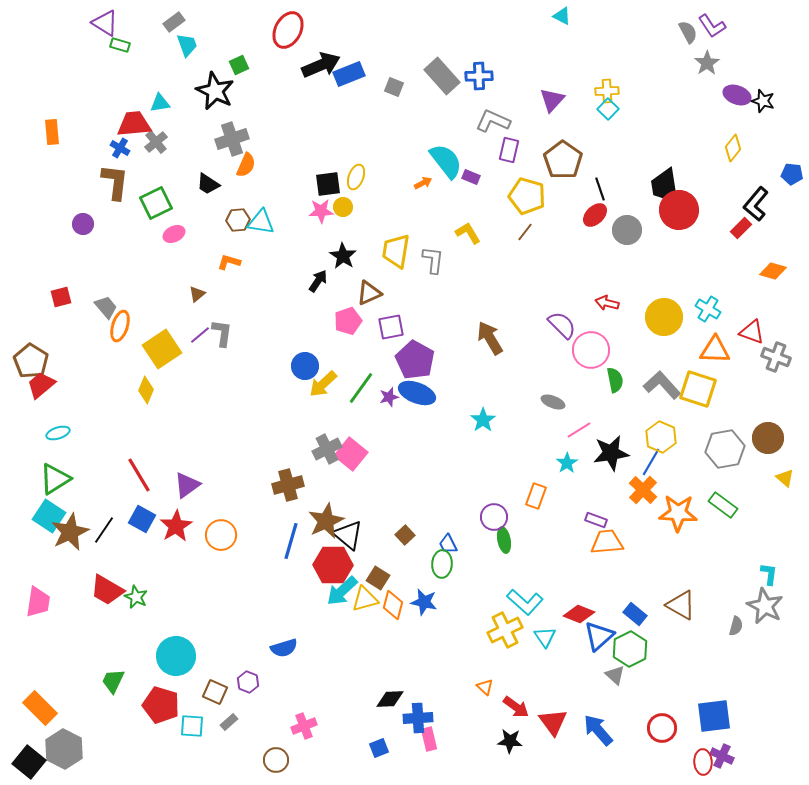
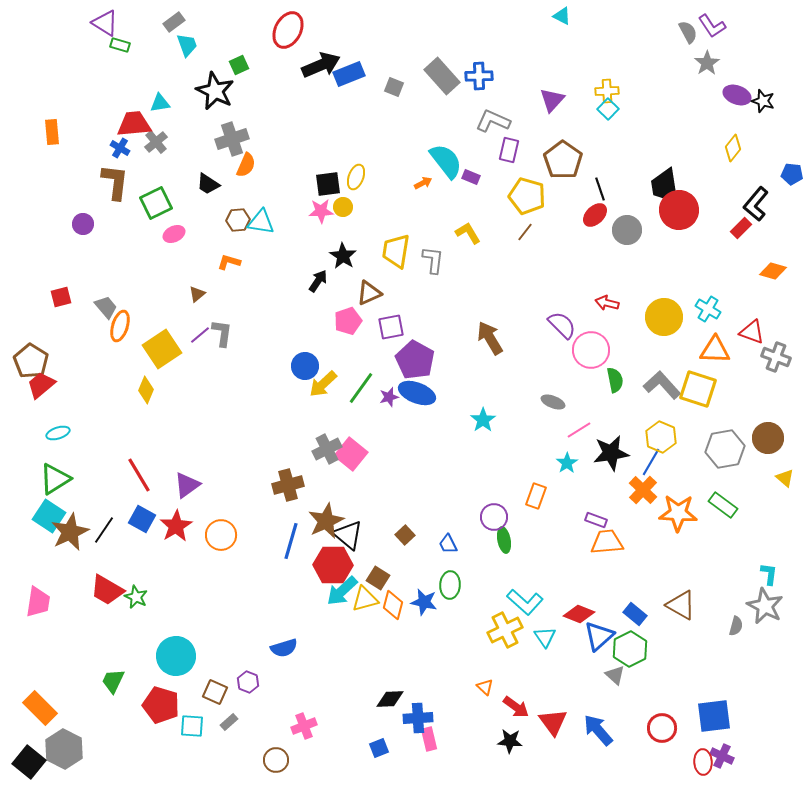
green ellipse at (442, 564): moved 8 px right, 21 px down
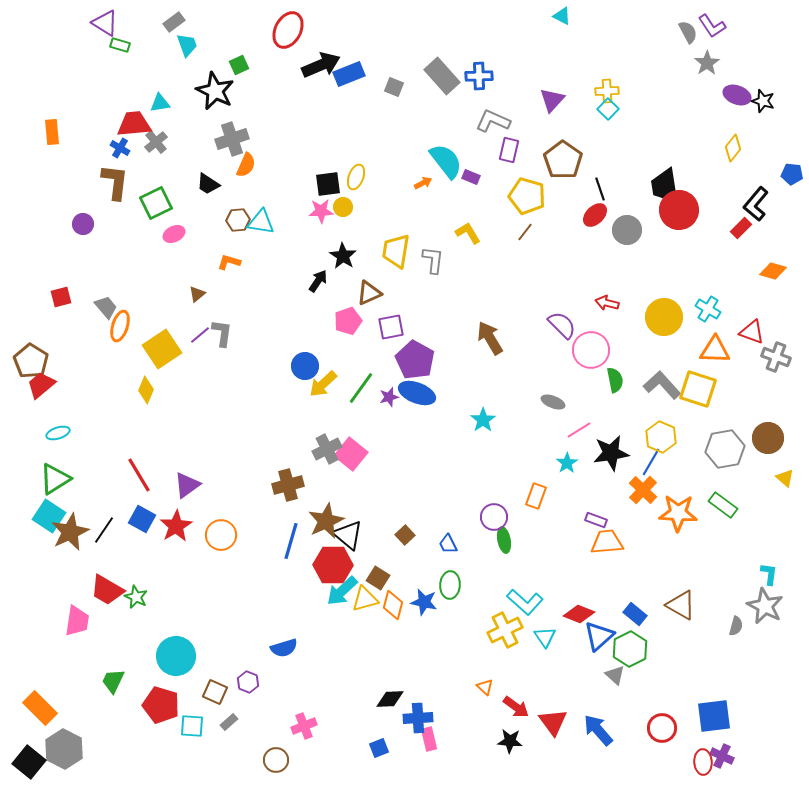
pink trapezoid at (38, 602): moved 39 px right, 19 px down
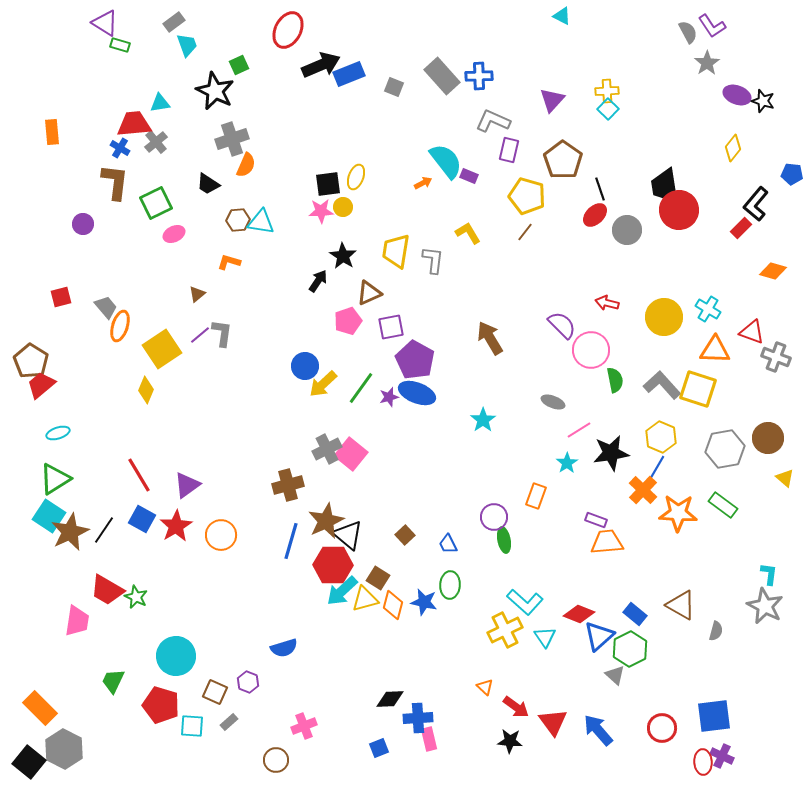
purple rectangle at (471, 177): moved 2 px left, 1 px up
blue line at (651, 462): moved 5 px right, 7 px down
gray semicircle at (736, 626): moved 20 px left, 5 px down
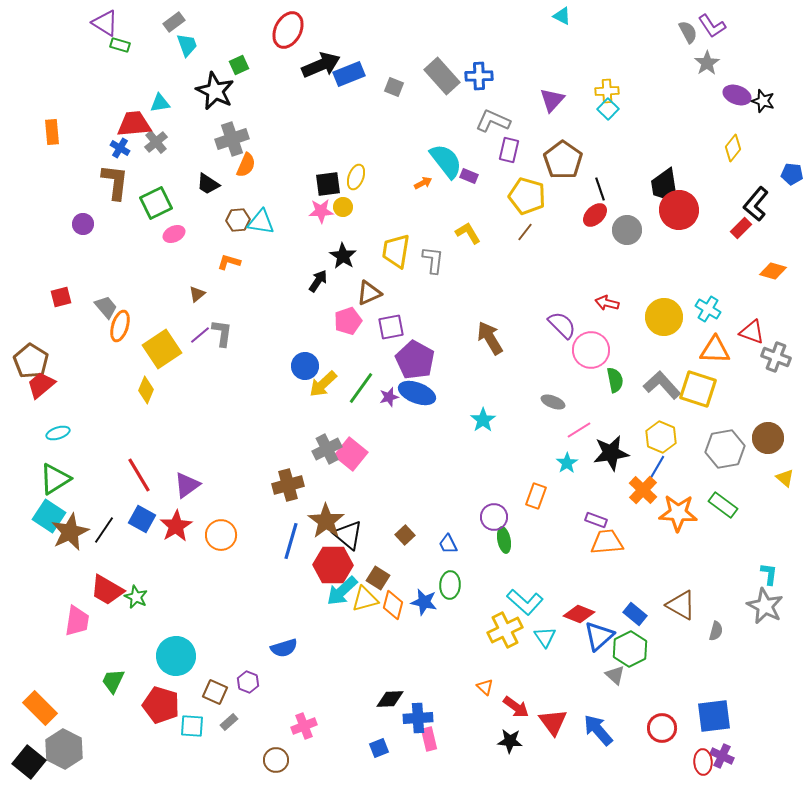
brown star at (326, 521): rotated 12 degrees counterclockwise
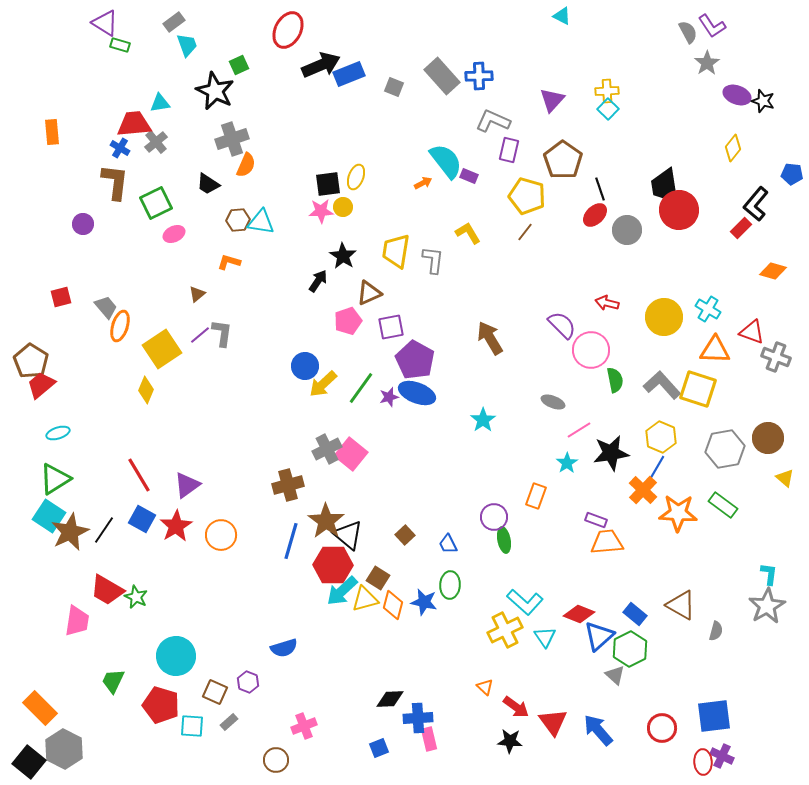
gray star at (765, 606): moved 2 px right; rotated 15 degrees clockwise
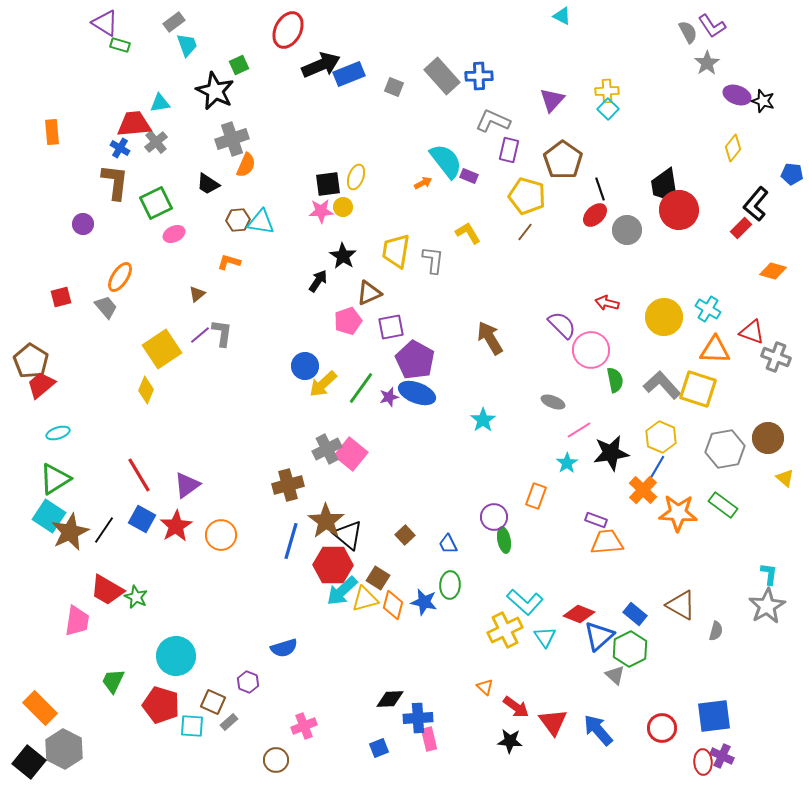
orange ellipse at (120, 326): moved 49 px up; rotated 16 degrees clockwise
brown square at (215, 692): moved 2 px left, 10 px down
